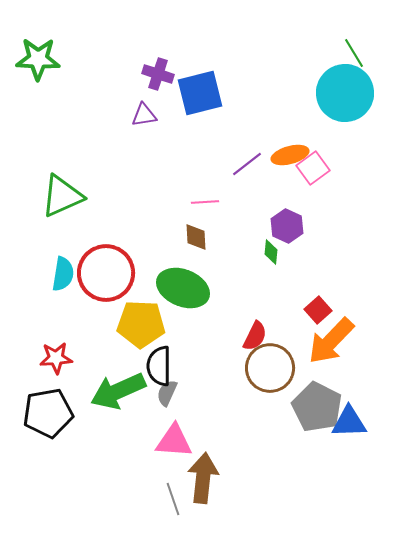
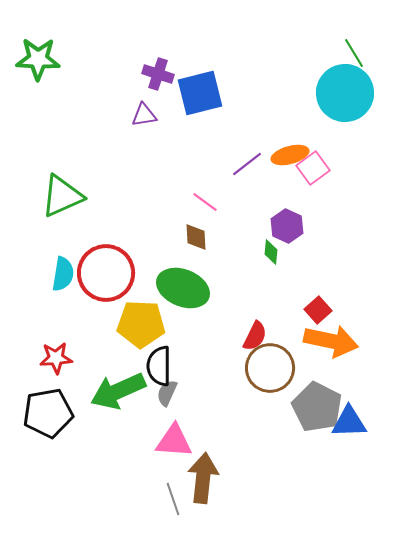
pink line: rotated 40 degrees clockwise
orange arrow: rotated 122 degrees counterclockwise
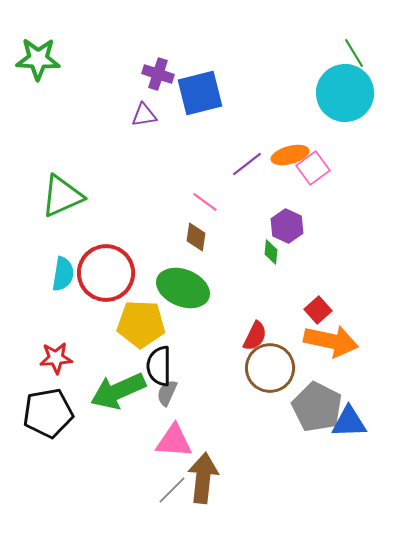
brown diamond: rotated 12 degrees clockwise
gray line: moved 1 px left, 9 px up; rotated 64 degrees clockwise
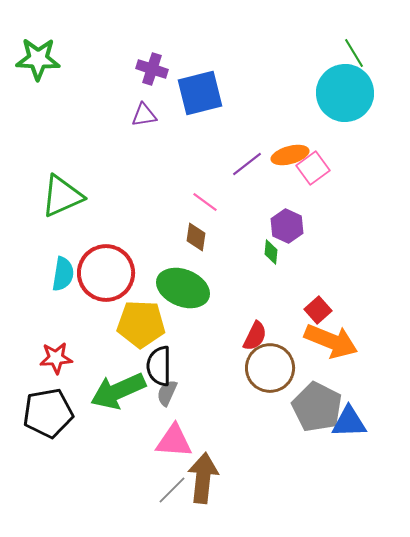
purple cross: moved 6 px left, 5 px up
orange arrow: rotated 10 degrees clockwise
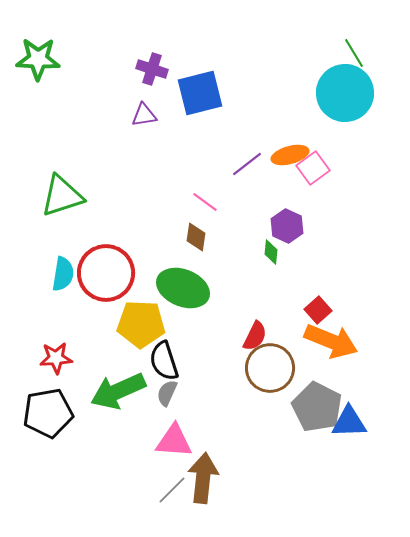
green triangle: rotated 6 degrees clockwise
black semicircle: moved 5 px right, 5 px up; rotated 18 degrees counterclockwise
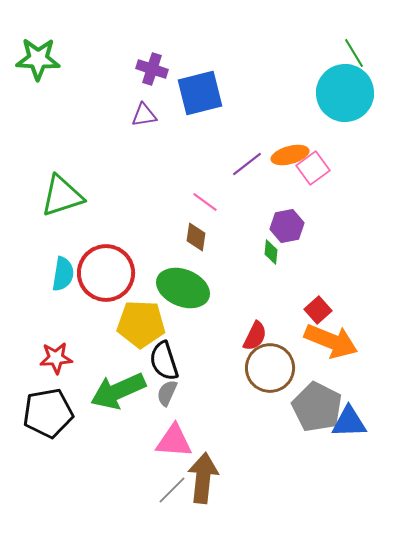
purple hexagon: rotated 24 degrees clockwise
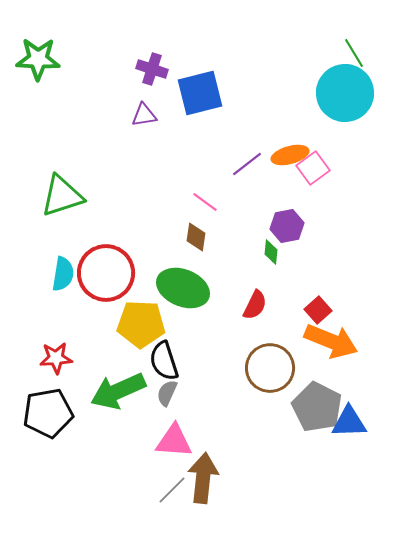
red semicircle: moved 31 px up
